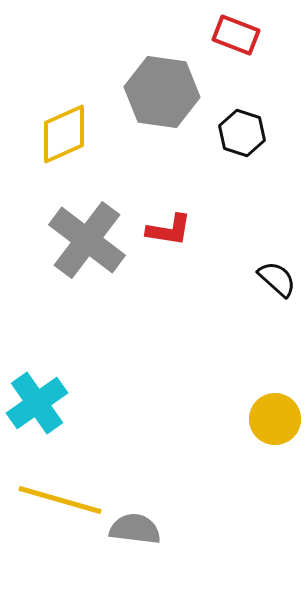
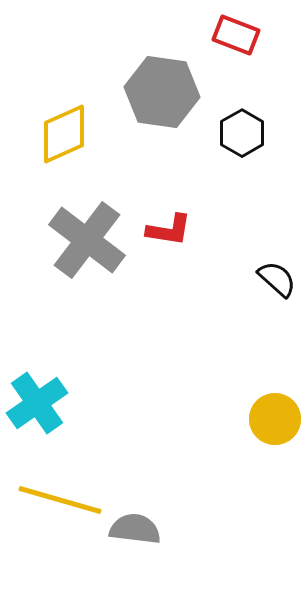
black hexagon: rotated 12 degrees clockwise
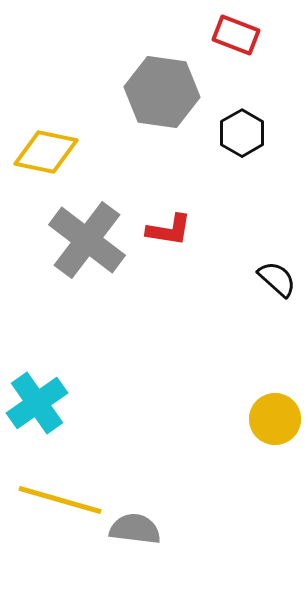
yellow diamond: moved 18 px left, 18 px down; rotated 36 degrees clockwise
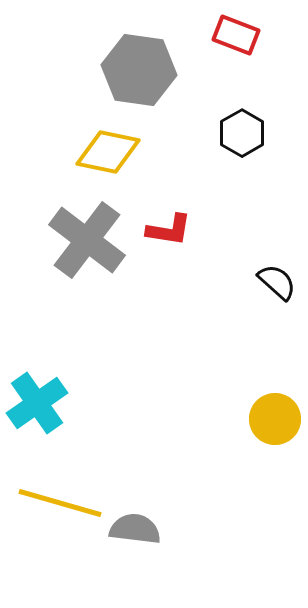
gray hexagon: moved 23 px left, 22 px up
yellow diamond: moved 62 px right
black semicircle: moved 3 px down
yellow line: moved 3 px down
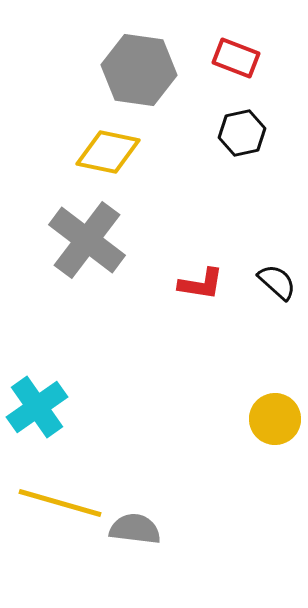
red rectangle: moved 23 px down
black hexagon: rotated 18 degrees clockwise
red L-shape: moved 32 px right, 54 px down
cyan cross: moved 4 px down
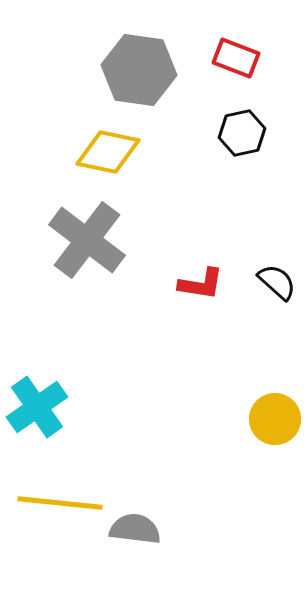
yellow line: rotated 10 degrees counterclockwise
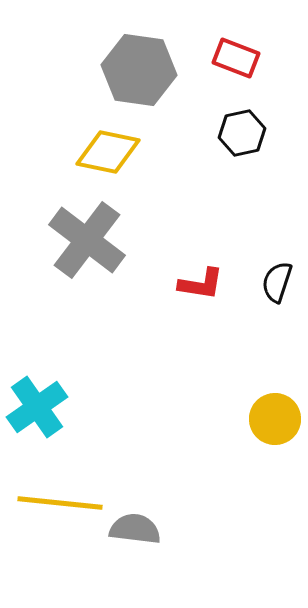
black semicircle: rotated 114 degrees counterclockwise
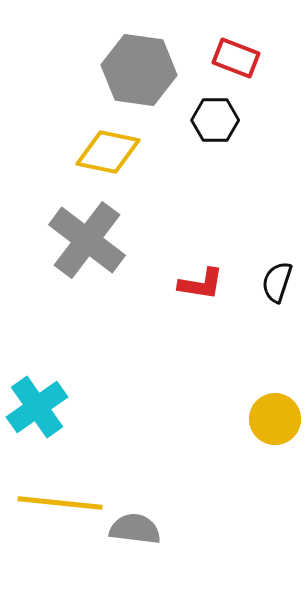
black hexagon: moved 27 px left, 13 px up; rotated 12 degrees clockwise
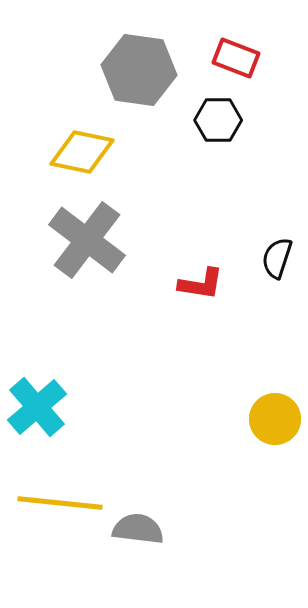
black hexagon: moved 3 px right
yellow diamond: moved 26 px left
black semicircle: moved 24 px up
cyan cross: rotated 6 degrees counterclockwise
gray semicircle: moved 3 px right
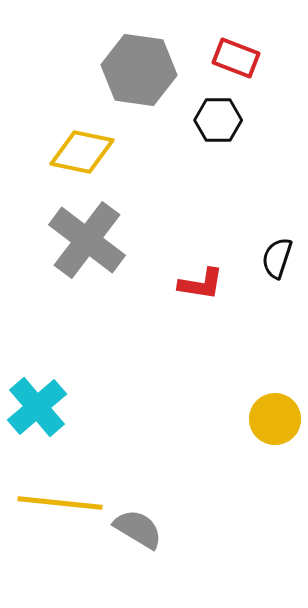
gray semicircle: rotated 24 degrees clockwise
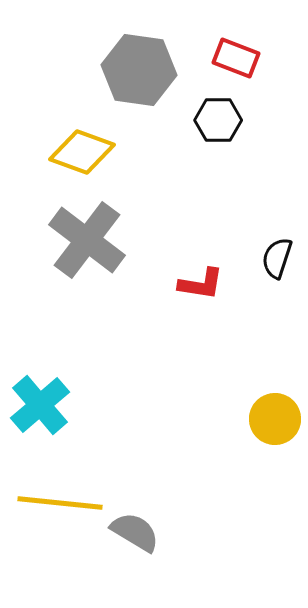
yellow diamond: rotated 8 degrees clockwise
cyan cross: moved 3 px right, 2 px up
gray semicircle: moved 3 px left, 3 px down
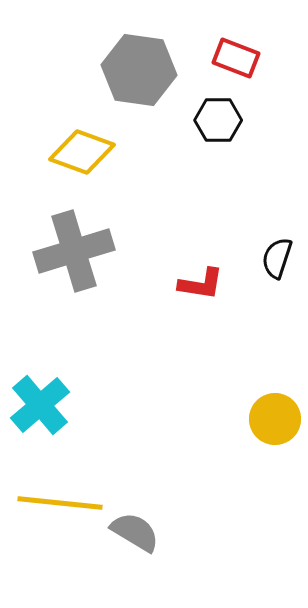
gray cross: moved 13 px left, 11 px down; rotated 36 degrees clockwise
